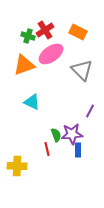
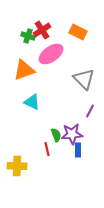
red cross: moved 3 px left
orange triangle: moved 5 px down
gray triangle: moved 2 px right, 9 px down
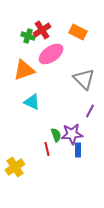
yellow cross: moved 2 px left, 1 px down; rotated 36 degrees counterclockwise
